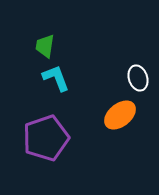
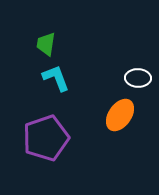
green trapezoid: moved 1 px right, 2 px up
white ellipse: rotated 70 degrees counterclockwise
orange ellipse: rotated 16 degrees counterclockwise
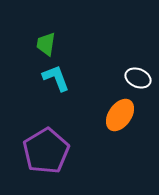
white ellipse: rotated 20 degrees clockwise
purple pentagon: moved 13 px down; rotated 12 degrees counterclockwise
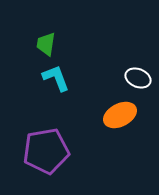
orange ellipse: rotated 28 degrees clockwise
purple pentagon: rotated 21 degrees clockwise
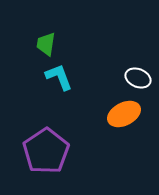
cyan L-shape: moved 3 px right, 1 px up
orange ellipse: moved 4 px right, 1 px up
purple pentagon: rotated 24 degrees counterclockwise
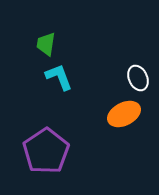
white ellipse: rotated 45 degrees clockwise
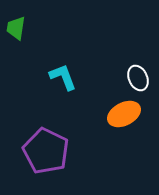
green trapezoid: moved 30 px left, 16 px up
cyan L-shape: moved 4 px right
purple pentagon: rotated 12 degrees counterclockwise
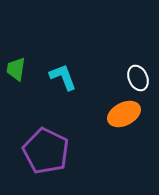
green trapezoid: moved 41 px down
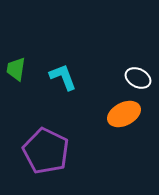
white ellipse: rotated 40 degrees counterclockwise
